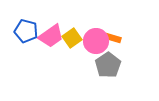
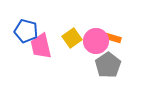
pink trapezoid: moved 10 px left, 10 px down; rotated 112 degrees clockwise
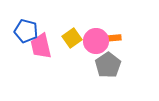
orange rectangle: rotated 21 degrees counterclockwise
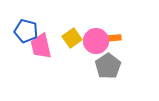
gray pentagon: moved 1 px down
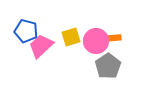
yellow square: moved 1 px left, 1 px up; rotated 18 degrees clockwise
pink trapezoid: rotated 60 degrees clockwise
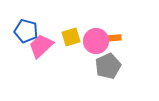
gray pentagon: rotated 10 degrees clockwise
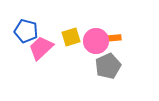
pink trapezoid: moved 2 px down
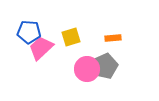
blue pentagon: moved 3 px right, 1 px down; rotated 10 degrees counterclockwise
pink circle: moved 9 px left, 28 px down
gray pentagon: moved 3 px left
